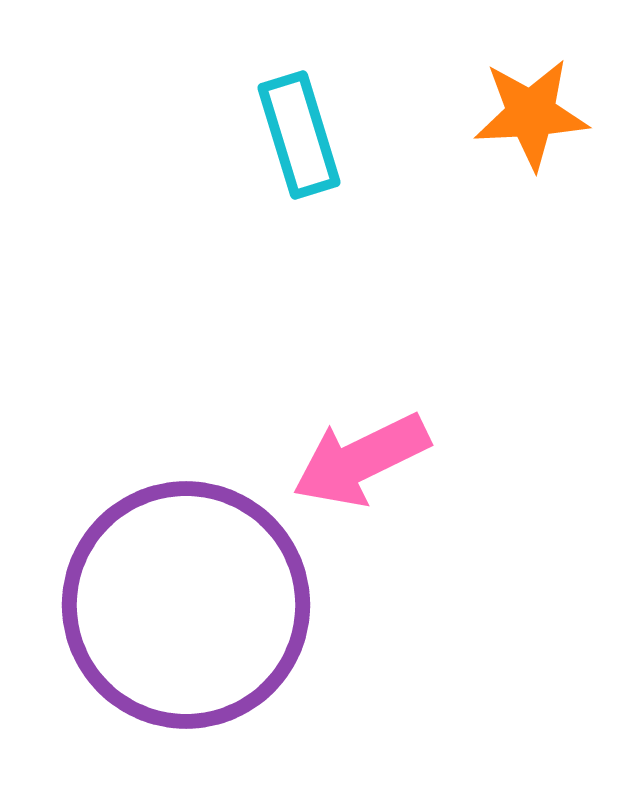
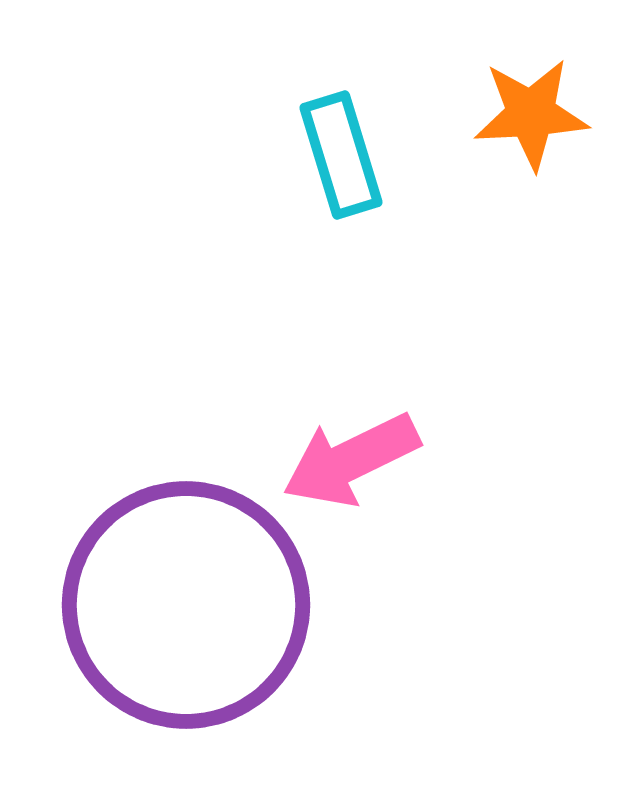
cyan rectangle: moved 42 px right, 20 px down
pink arrow: moved 10 px left
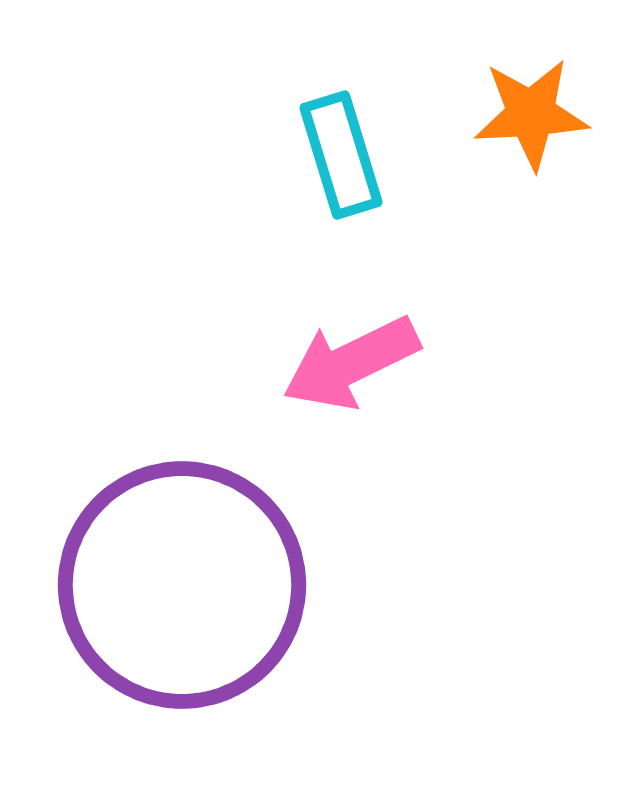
pink arrow: moved 97 px up
purple circle: moved 4 px left, 20 px up
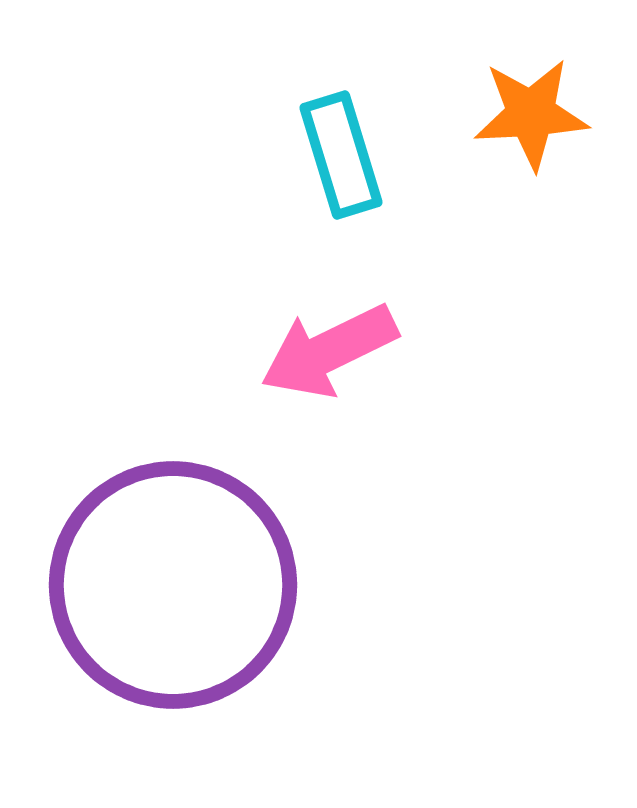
pink arrow: moved 22 px left, 12 px up
purple circle: moved 9 px left
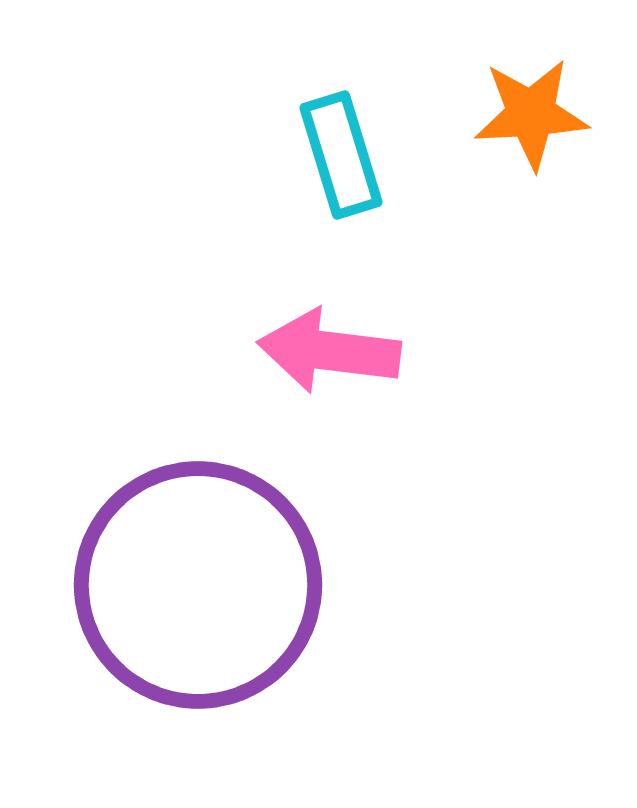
pink arrow: rotated 33 degrees clockwise
purple circle: moved 25 px right
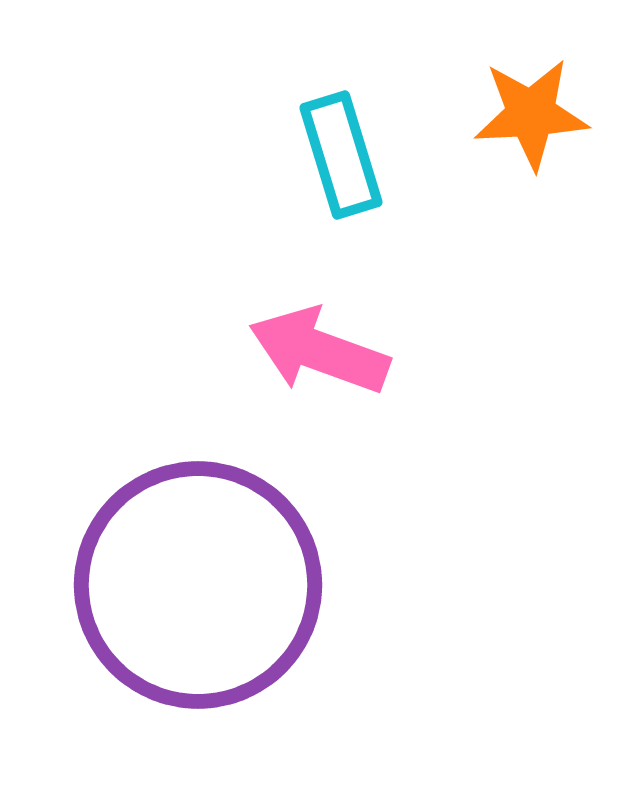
pink arrow: moved 10 px left; rotated 13 degrees clockwise
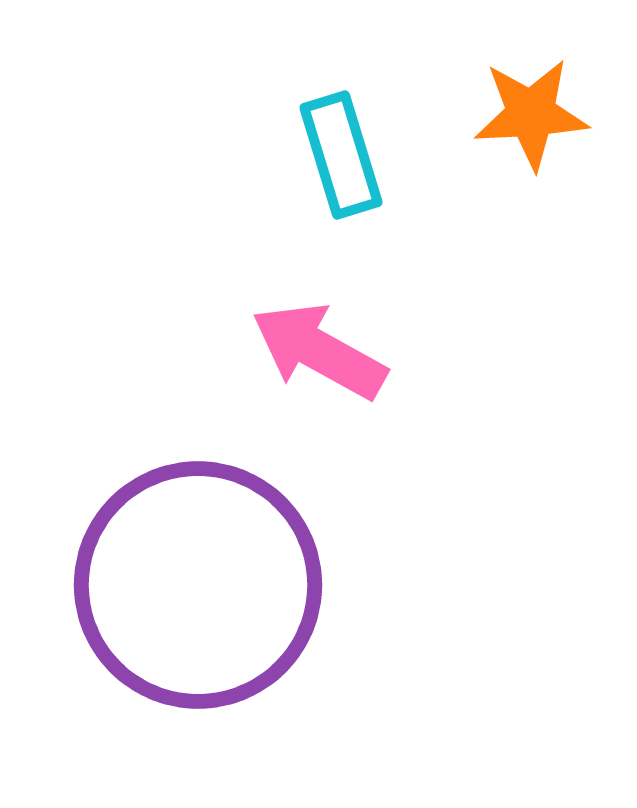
pink arrow: rotated 9 degrees clockwise
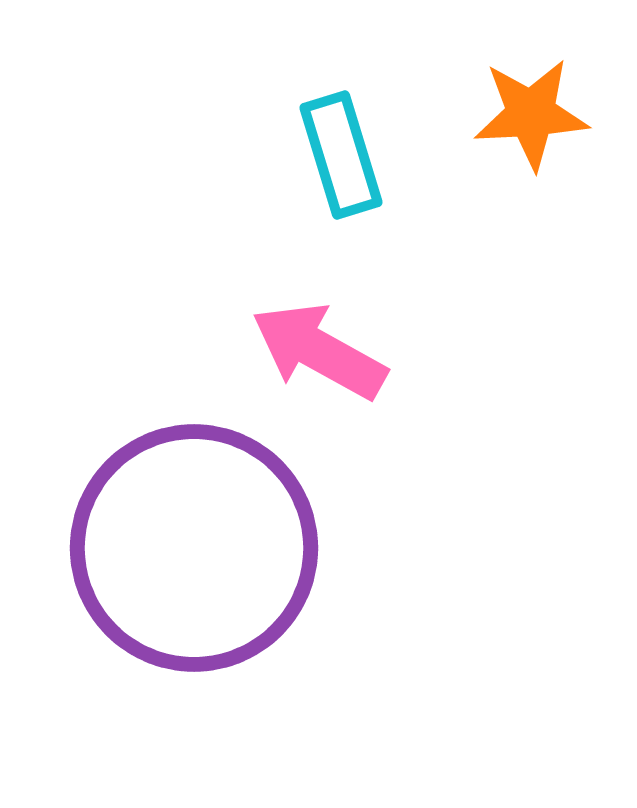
purple circle: moved 4 px left, 37 px up
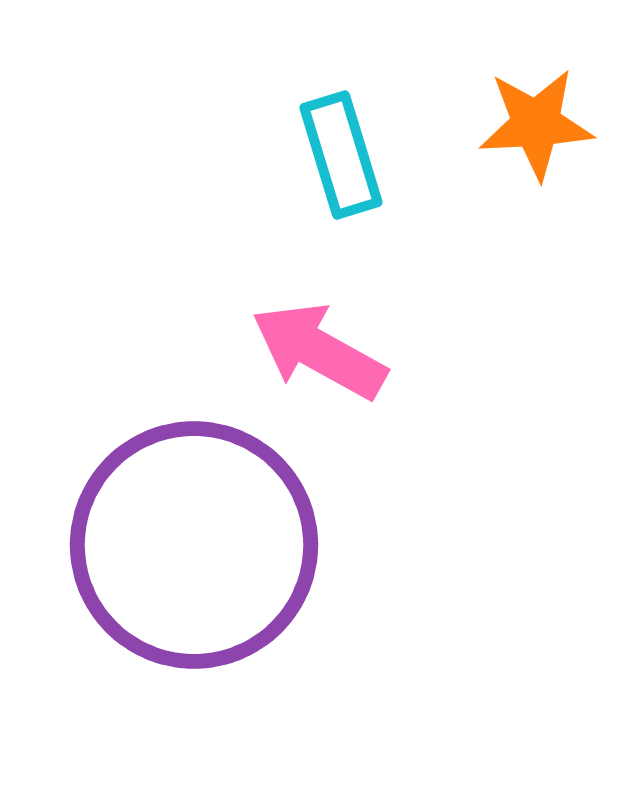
orange star: moved 5 px right, 10 px down
purple circle: moved 3 px up
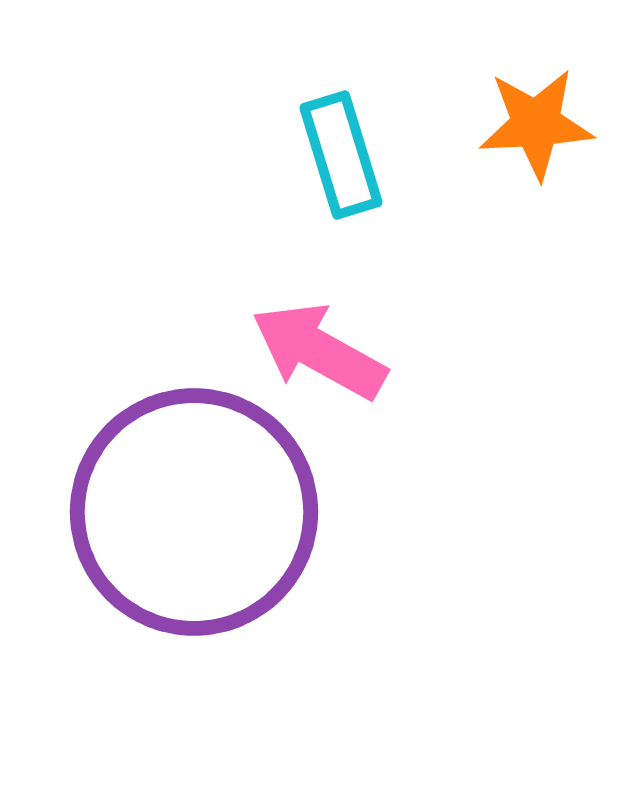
purple circle: moved 33 px up
